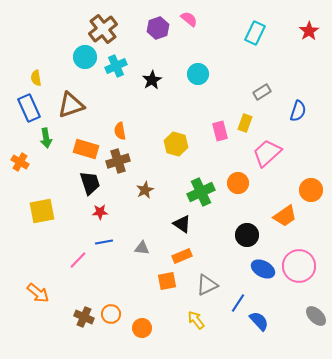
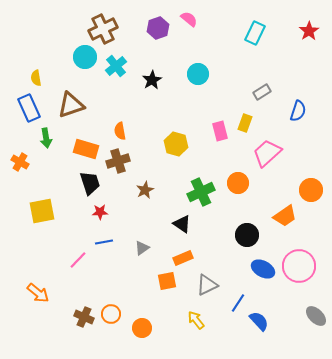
brown cross at (103, 29): rotated 12 degrees clockwise
cyan cross at (116, 66): rotated 15 degrees counterclockwise
gray triangle at (142, 248): rotated 42 degrees counterclockwise
orange rectangle at (182, 256): moved 1 px right, 2 px down
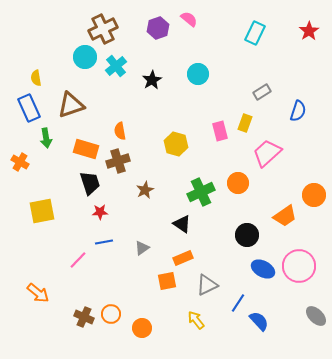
orange circle at (311, 190): moved 3 px right, 5 px down
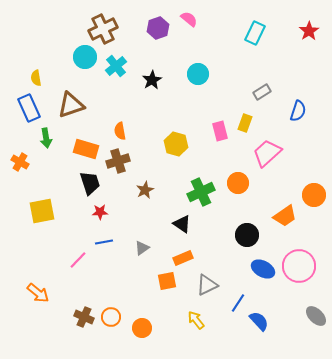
orange circle at (111, 314): moved 3 px down
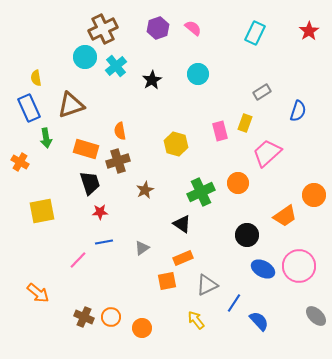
pink semicircle at (189, 19): moved 4 px right, 9 px down
blue line at (238, 303): moved 4 px left
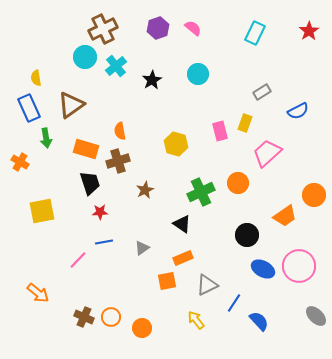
brown triangle at (71, 105): rotated 16 degrees counterclockwise
blue semicircle at (298, 111): rotated 45 degrees clockwise
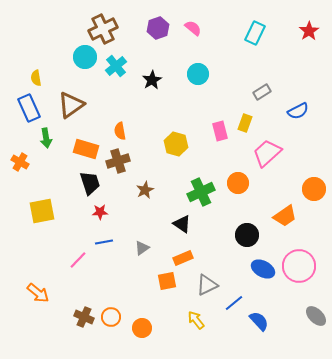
orange circle at (314, 195): moved 6 px up
blue line at (234, 303): rotated 18 degrees clockwise
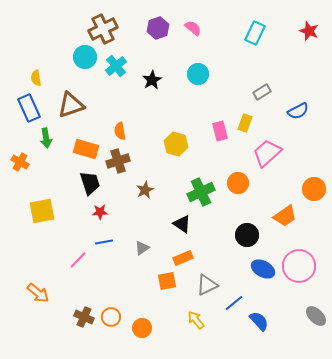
red star at (309, 31): rotated 18 degrees counterclockwise
brown triangle at (71, 105): rotated 16 degrees clockwise
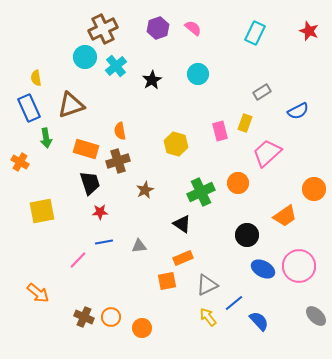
gray triangle at (142, 248): moved 3 px left, 2 px up; rotated 28 degrees clockwise
yellow arrow at (196, 320): moved 12 px right, 3 px up
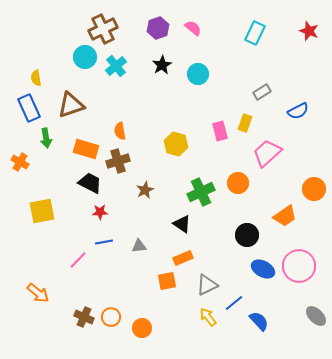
black star at (152, 80): moved 10 px right, 15 px up
black trapezoid at (90, 183): rotated 45 degrees counterclockwise
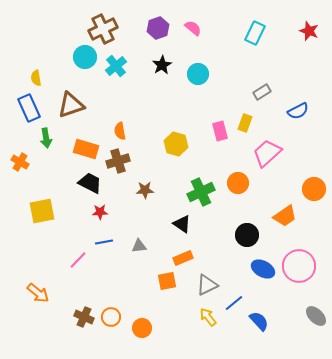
brown star at (145, 190): rotated 24 degrees clockwise
